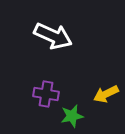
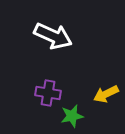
purple cross: moved 2 px right, 1 px up
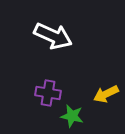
green star: rotated 25 degrees clockwise
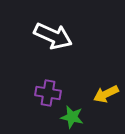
green star: moved 1 px down
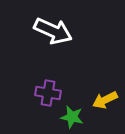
white arrow: moved 5 px up
yellow arrow: moved 1 px left, 6 px down
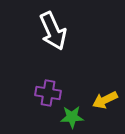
white arrow: rotated 42 degrees clockwise
green star: rotated 15 degrees counterclockwise
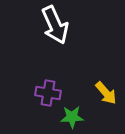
white arrow: moved 2 px right, 6 px up
yellow arrow: moved 1 px right, 7 px up; rotated 105 degrees counterclockwise
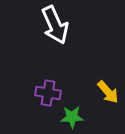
yellow arrow: moved 2 px right, 1 px up
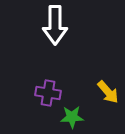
white arrow: rotated 24 degrees clockwise
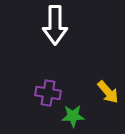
green star: moved 1 px right, 1 px up
